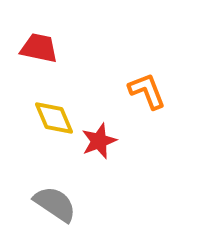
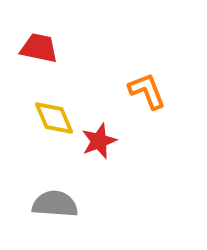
gray semicircle: rotated 30 degrees counterclockwise
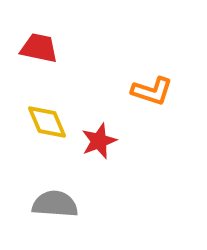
orange L-shape: moved 5 px right; rotated 129 degrees clockwise
yellow diamond: moved 7 px left, 4 px down
